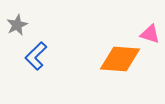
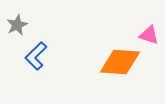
pink triangle: moved 1 px left, 1 px down
orange diamond: moved 3 px down
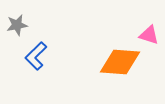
gray star: rotated 15 degrees clockwise
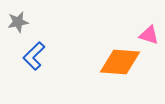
gray star: moved 1 px right, 3 px up
blue L-shape: moved 2 px left
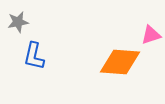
pink triangle: moved 2 px right; rotated 35 degrees counterclockwise
blue L-shape: rotated 32 degrees counterclockwise
